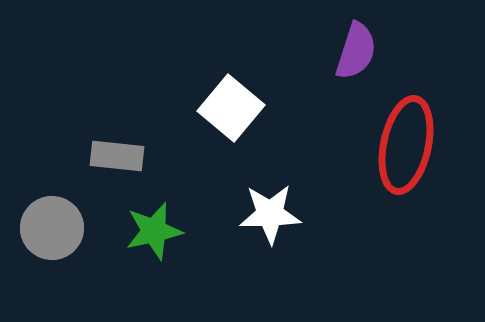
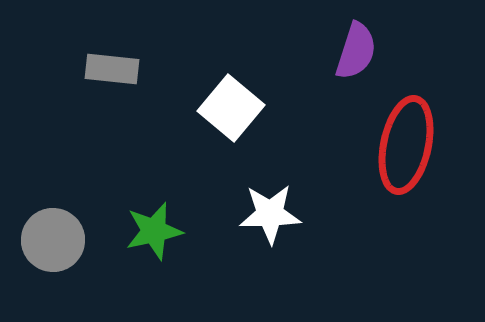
gray rectangle: moved 5 px left, 87 px up
gray circle: moved 1 px right, 12 px down
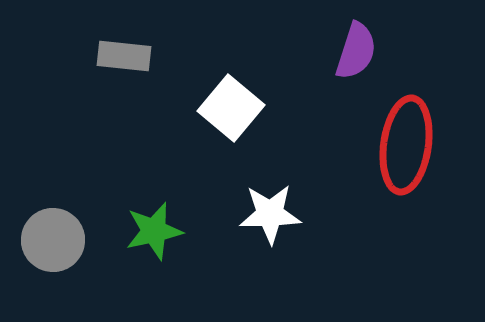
gray rectangle: moved 12 px right, 13 px up
red ellipse: rotated 4 degrees counterclockwise
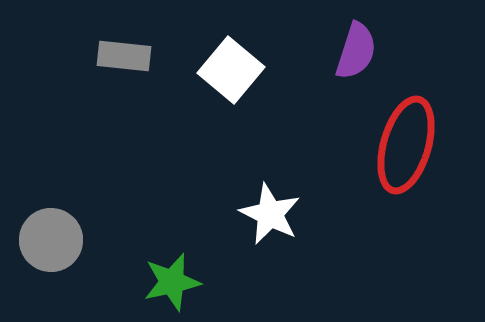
white square: moved 38 px up
red ellipse: rotated 8 degrees clockwise
white star: rotated 28 degrees clockwise
green star: moved 18 px right, 51 px down
gray circle: moved 2 px left
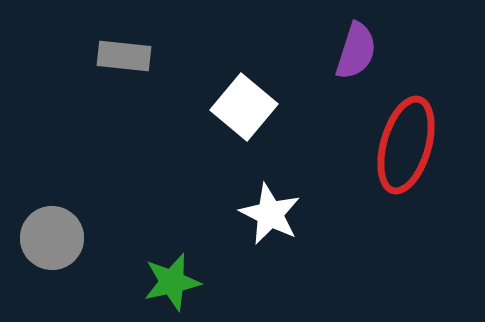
white square: moved 13 px right, 37 px down
gray circle: moved 1 px right, 2 px up
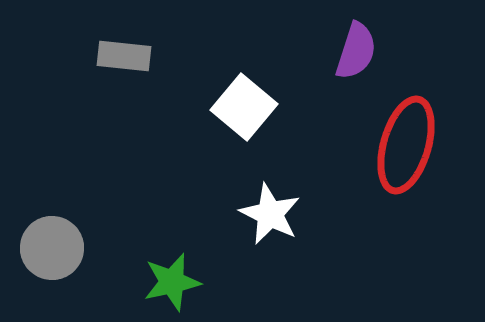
gray circle: moved 10 px down
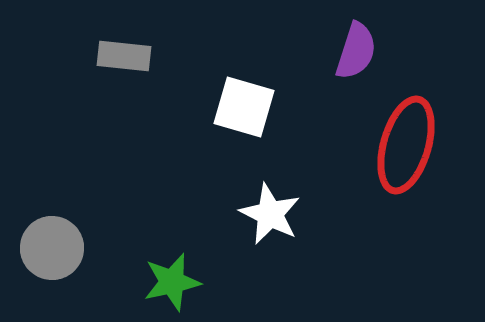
white square: rotated 24 degrees counterclockwise
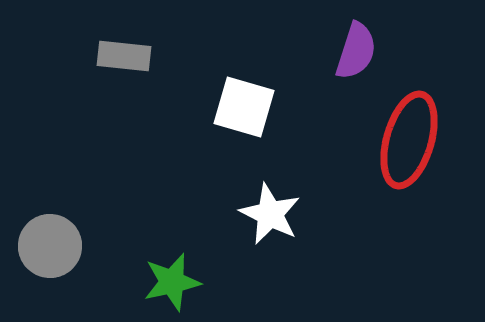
red ellipse: moved 3 px right, 5 px up
gray circle: moved 2 px left, 2 px up
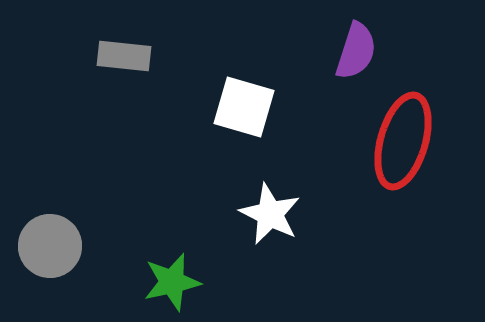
red ellipse: moved 6 px left, 1 px down
